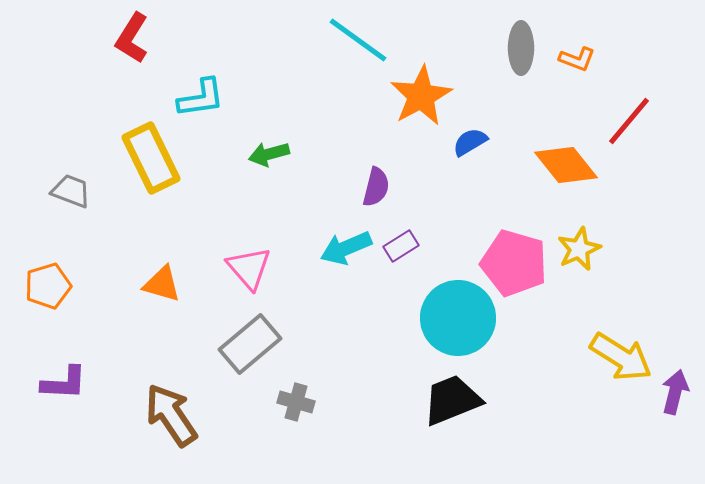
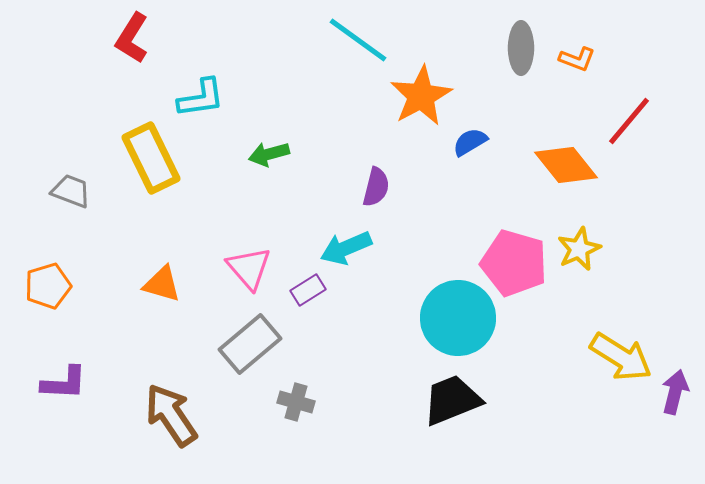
purple rectangle: moved 93 px left, 44 px down
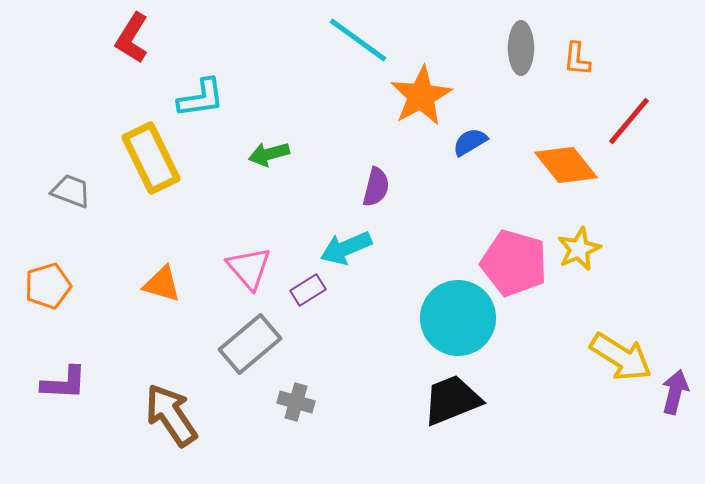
orange L-shape: rotated 75 degrees clockwise
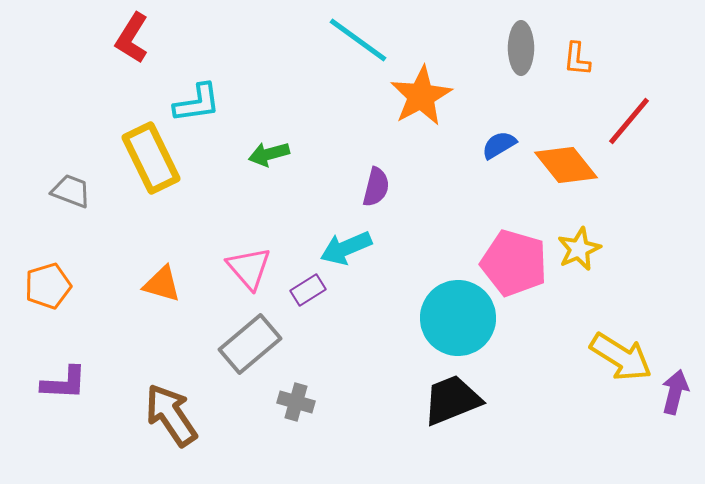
cyan L-shape: moved 4 px left, 5 px down
blue semicircle: moved 29 px right, 3 px down
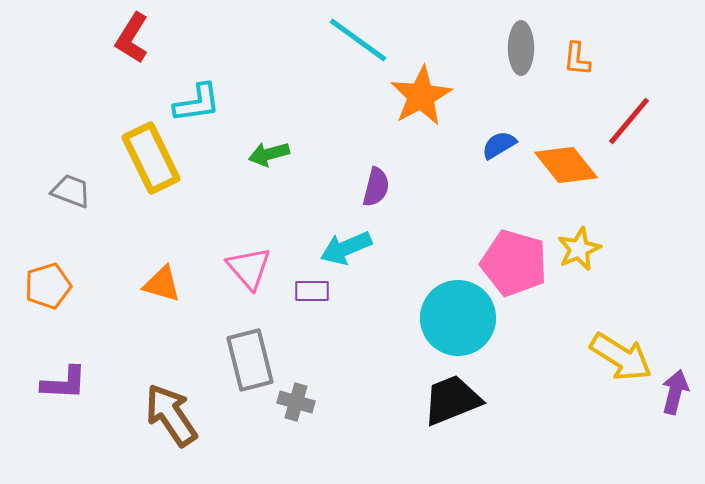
purple rectangle: moved 4 px right, 1 px down; rotated 32 degrees clockwise
gray rectangle: moved 16 px down; rotated 64 degrees counterclockwise
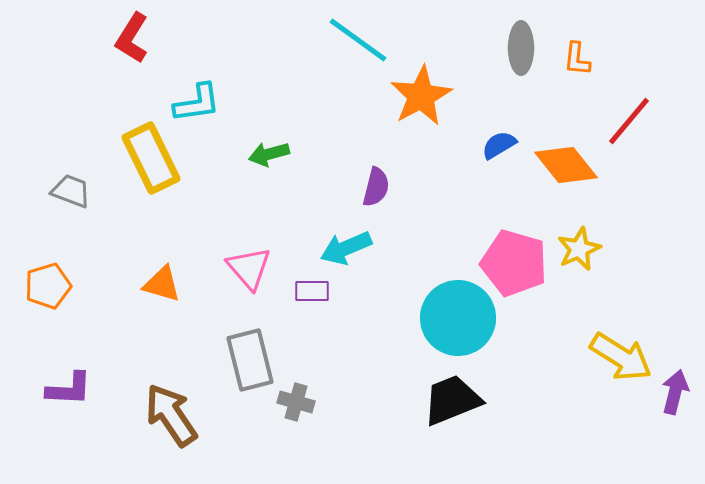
purple L-shape: moved 5 px right, 6 px down
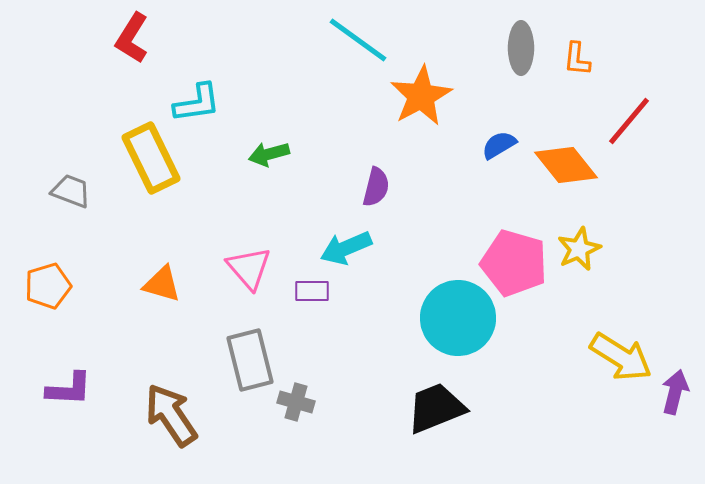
black trapezoid: moved 16 px left, 8 px down
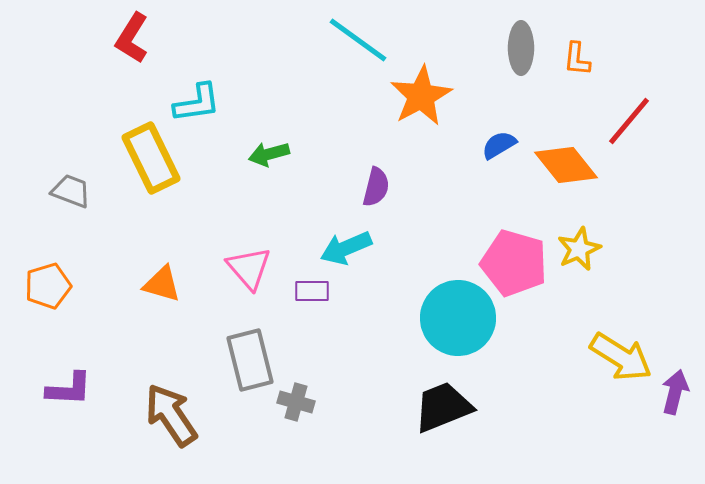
black trapezoid: moved 7 px right, 1 px up
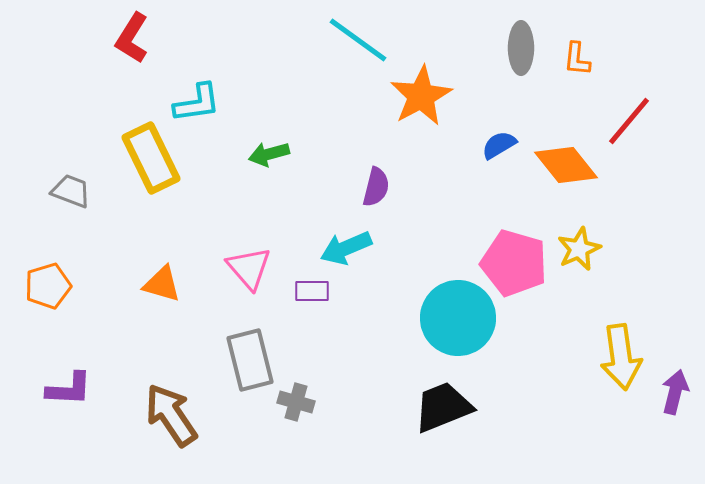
yellow arrow: rotated 50 degrees clockwise
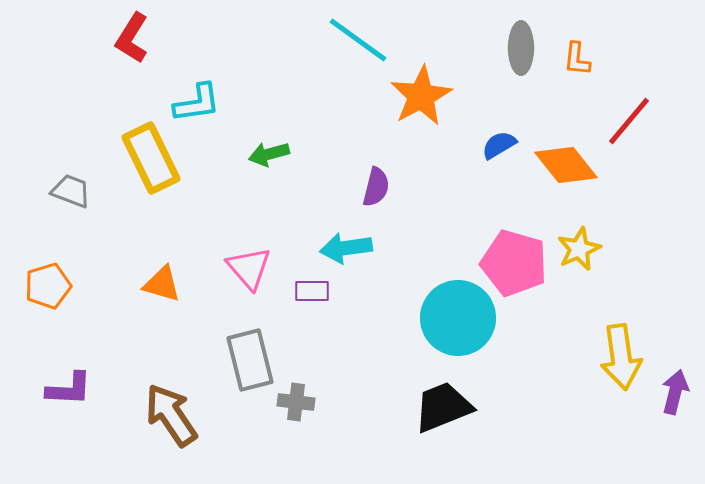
cyan arrow: rotated 15 degrees clockwise
gray cross: rotated 9 degrees counterclockwise
